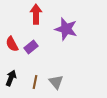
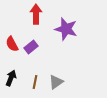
gray triangle: rotated 35 degrees clockwise
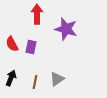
red arrow: moved 1 px right
purple rectangle: rotated 40 degrees counterclockwise
gray triangle: moved 1 px right, 3 px up
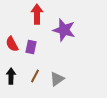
purple star: moved 2 px left, 1 px down
black arrow: moved 2 px up; rotated 21 degrees counterclockwise
brown line: moved 6 px up; rotated 16 degrees clockwise
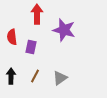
red semicircle: moved 7 px up; rotated 21 degrees clockwise
gray triangle: moved 3 px right, 1 px up
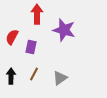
red semicircle: rotated 35 degrees clockwise
brown line: moved 1 px left, 2 px up
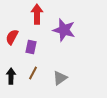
brown line: moved 1 px left, 1 px up
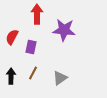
purple star: rotated 10 degrees counterclockwise
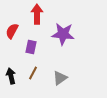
purple star: moved 1 px left, 4 px down
red semicircle: moved 6 px up
black arrow: rotated 14 degrees counterclockwise
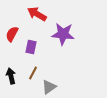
red arrow: rotated 60 degrees counterclockwise
red semicircle: moved 3 px down
gray triangle: moved 11 px left, 9 px down
